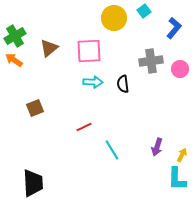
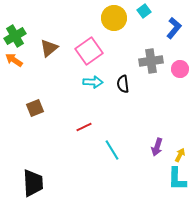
pink square: rotated 32 degrees counterclockwise
yellow arrow: moved 2 px left
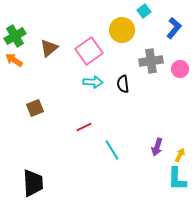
yellow circle: moved 8 px right, 12 px down
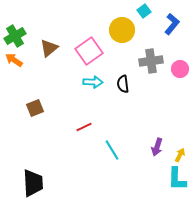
blue L-shape: moved 2 px left, 4 px up
